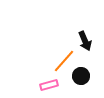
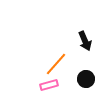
orange line: moved 8 px left, 3 px down
black circle: moved 5 px right, 3 px down
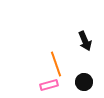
orange line: rotated 60 degrees counterclockwise
black circle: moved 2 px left, 3 px down
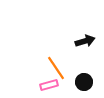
black arrow: rotated 84 degrees counterclockwise
orange line: moved 4 px down; rotated 15 degrees counterclockwise
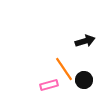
orange line: moved 8 px right, 1 px down
black circle: moved 2 px up
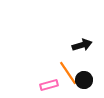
black arrow: moved 3 px left, 4 px down
orange line: moved 4 px right, 4 px down
